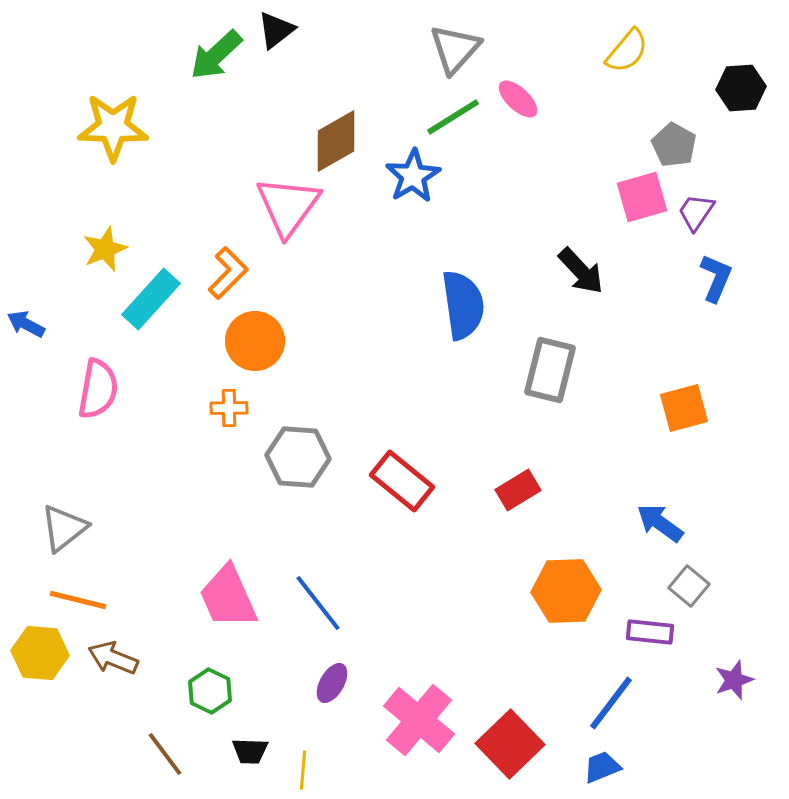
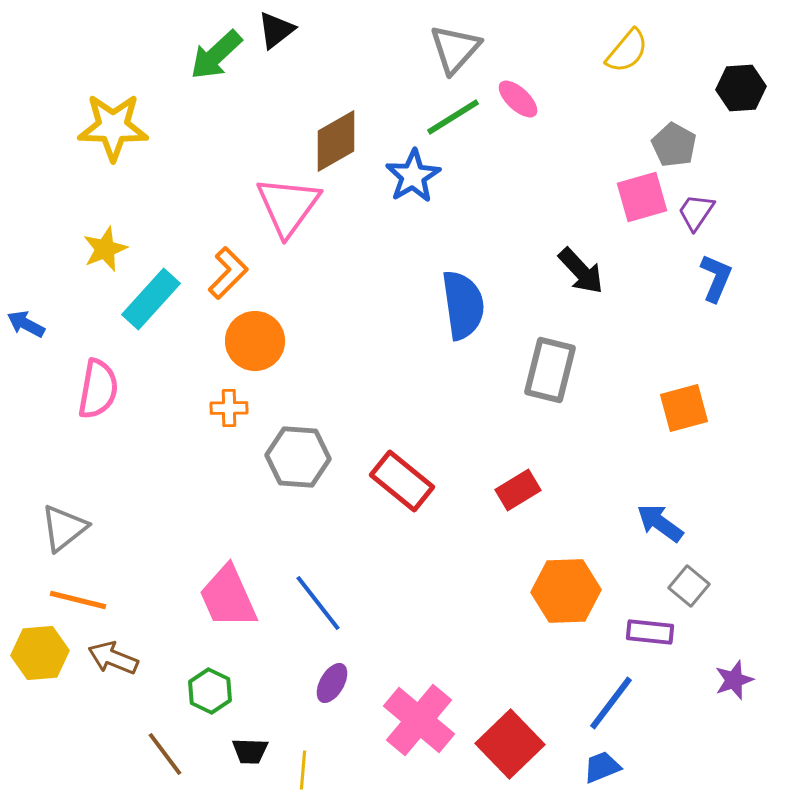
yellow hexagon at (40, 653): rotated 10 degrees counterclockwise
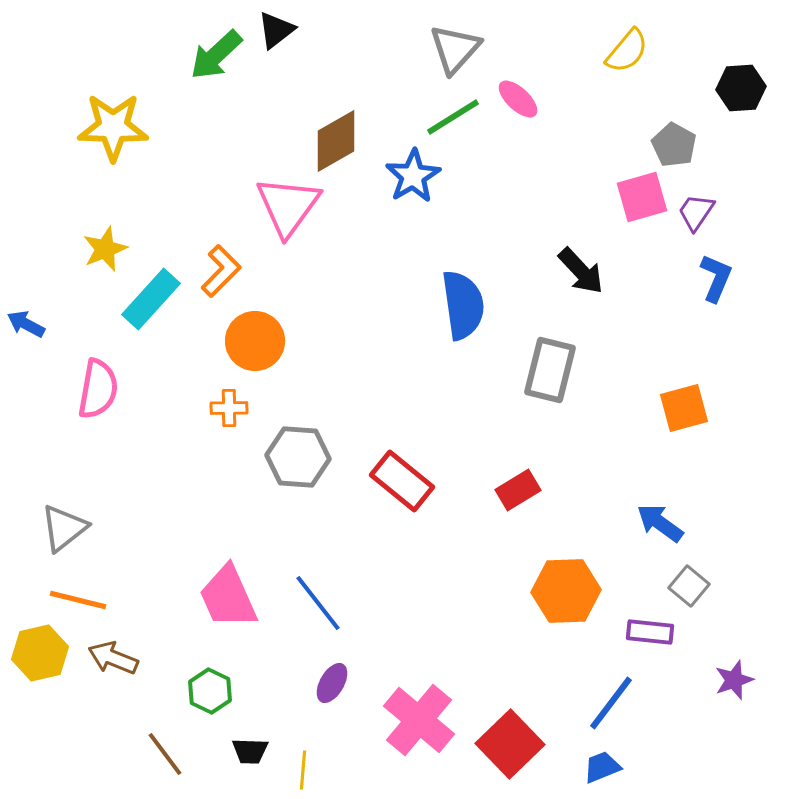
orange L-shape at (228, 273): moved 7 px left, 2 px up
yellow hexagon at (40, 653): rotated 8 degrees counterclockwise
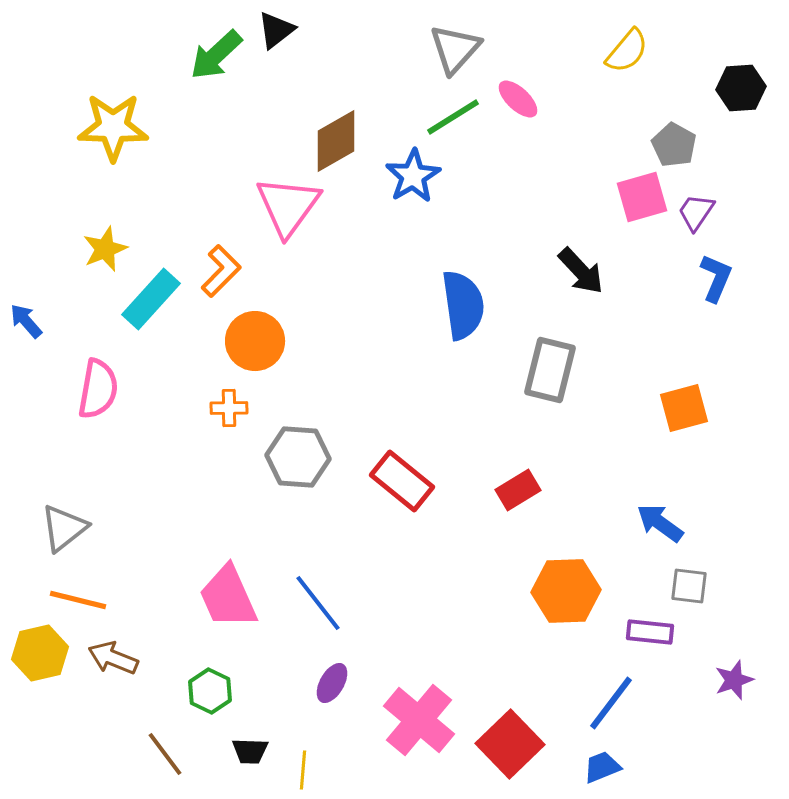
blue arrow at (26, 324): moved 3 px up; rotated 21 degrees clockwise
gray square at (689, 586): rotated 33 degrees counterclockwise
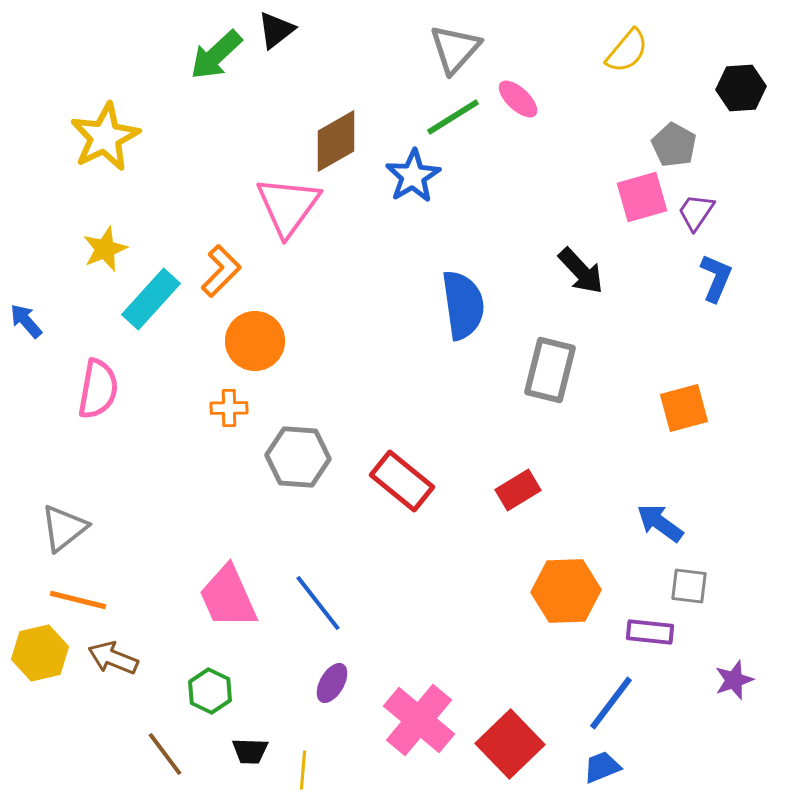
yellow star at (113, 127): moved 8 px left, 10 px down; rotated 28 degrees counterclockwise
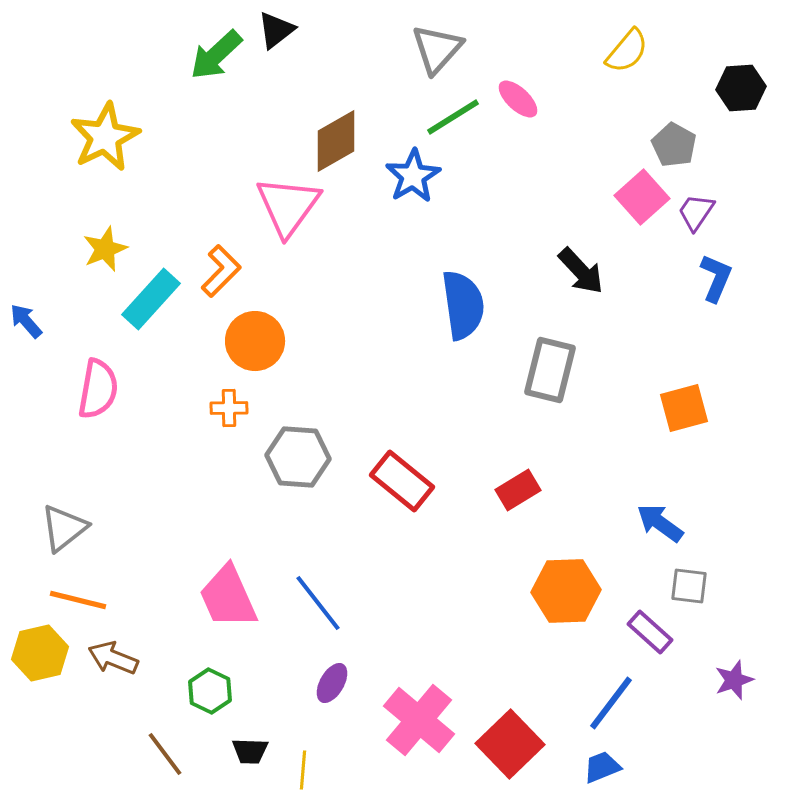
gray triangle at (455, 49): moved 18 px left
pink square at (642, 197): rotated 26 degrees counterclockwise
purple rectangle at (650, 632): rotated 36 degrees clockwise
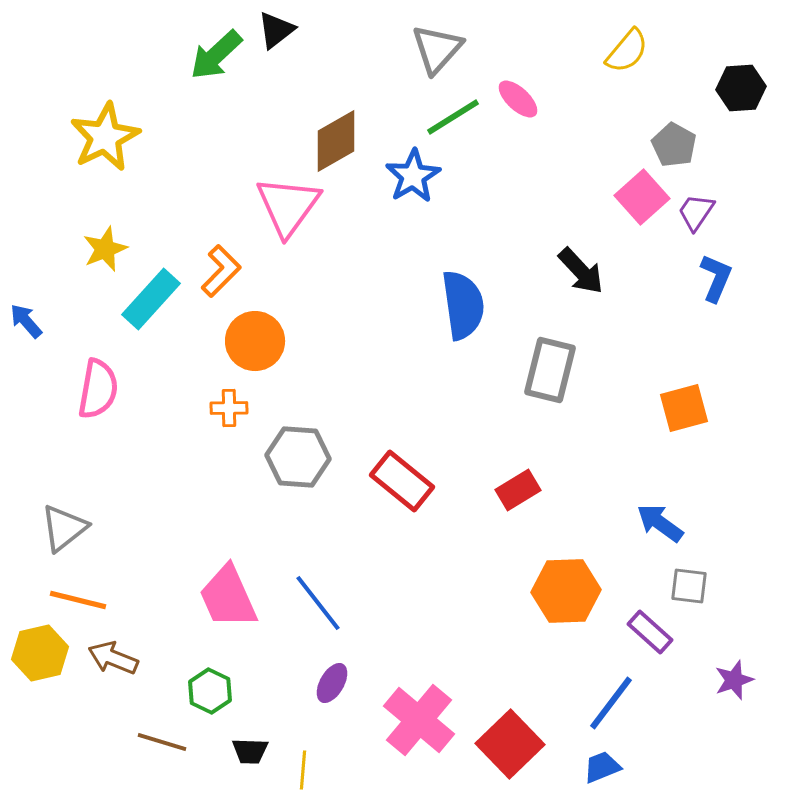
brown line at (165, 754): moved 3 px left, 12 px up; rotated 36 degrees counterclockwise
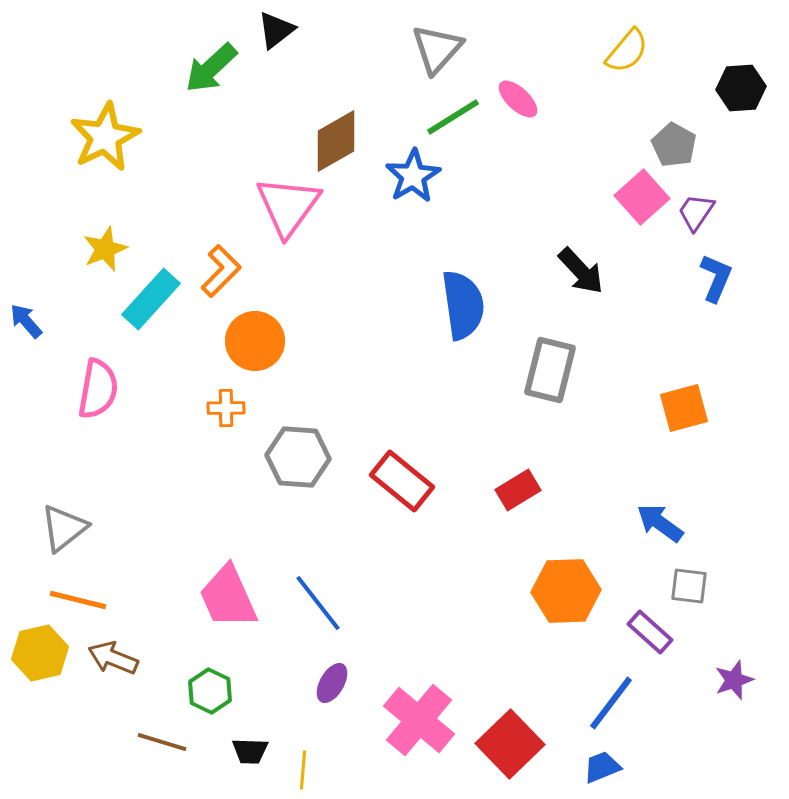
green arrow at (216, 55): moved 5 px left, 13 px down
orange cross at (229, 408): moved 3 px left
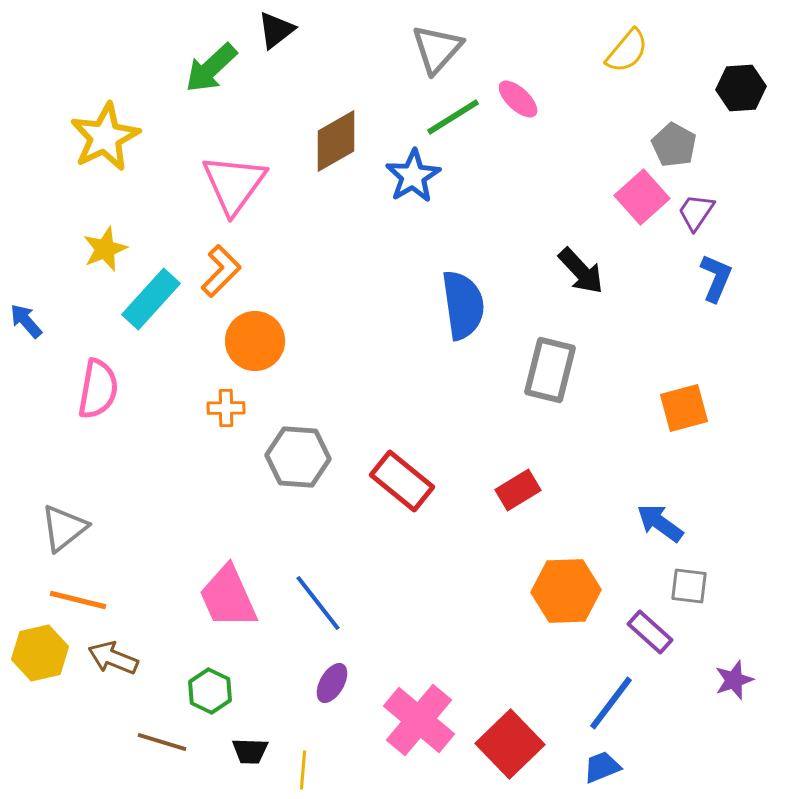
pink triangle at (288, 206): moved 54 px left, 22 px up
